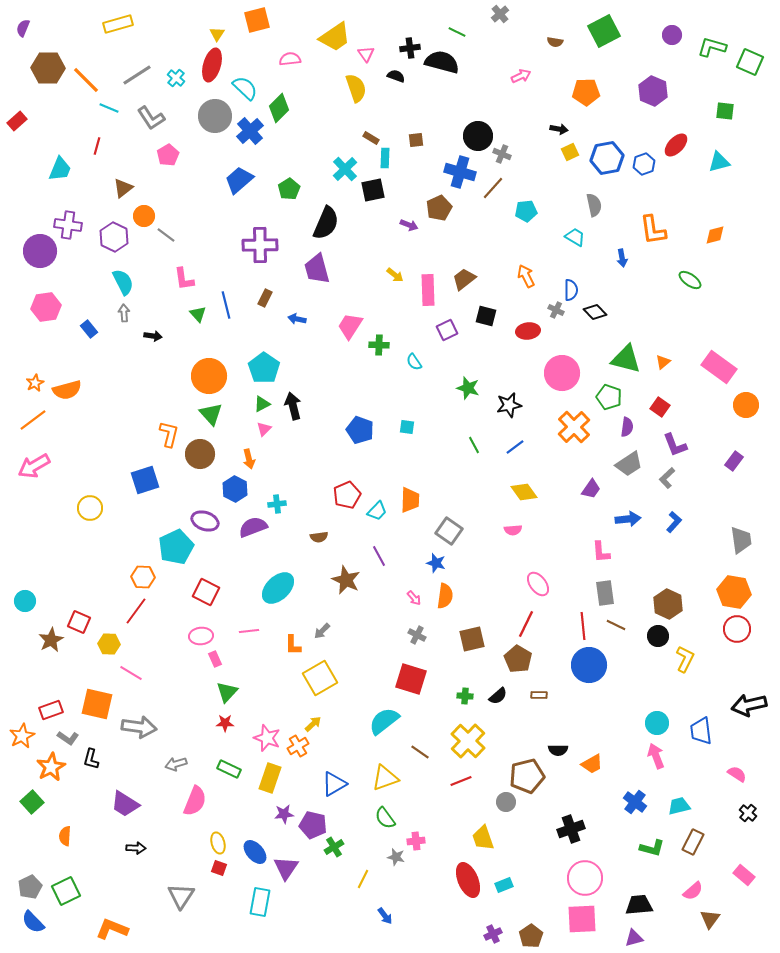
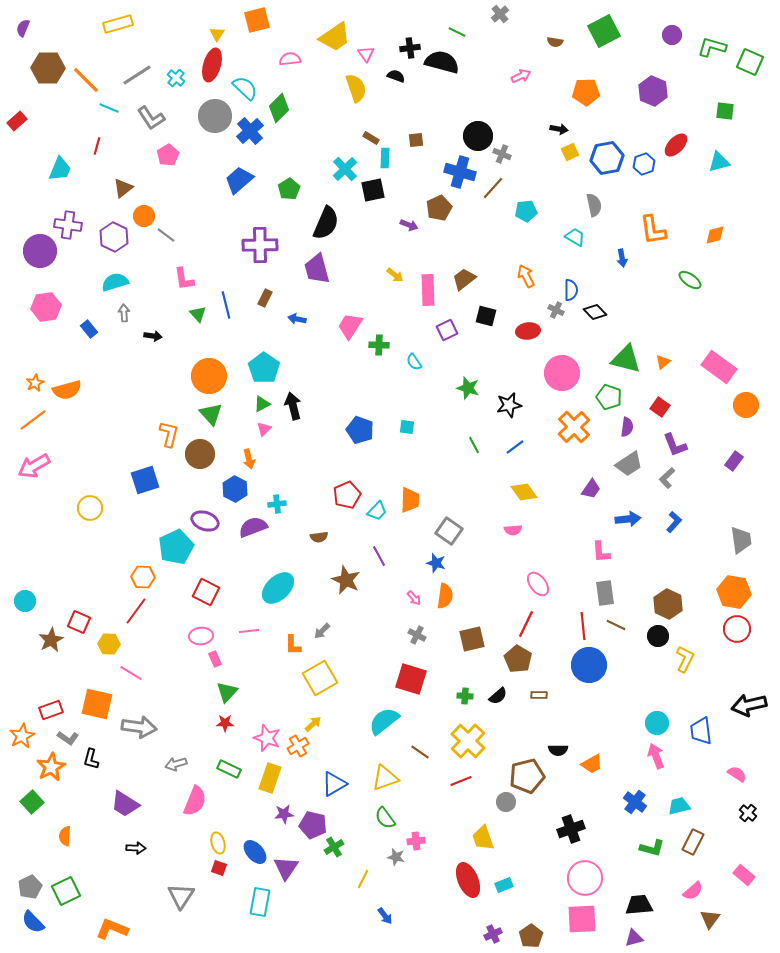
cyan semicircle at (123, 282): moved 8 px left; rotated 80 degrees counterclockwise
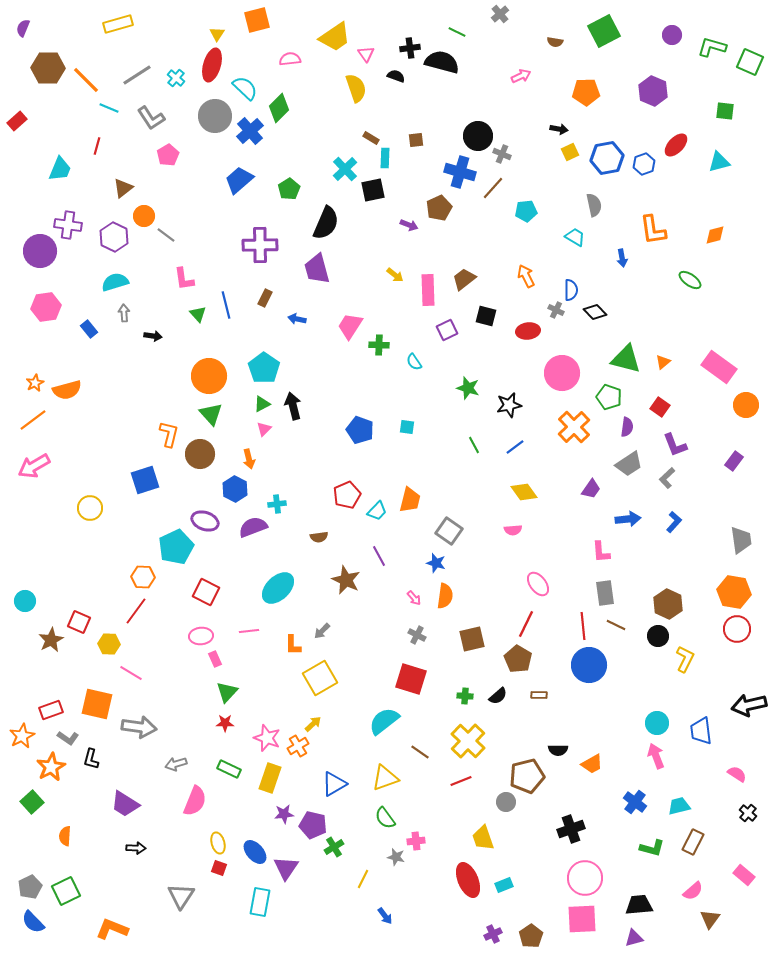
orange trapezoid at (410, 500): rotated 12 degrees clockwise
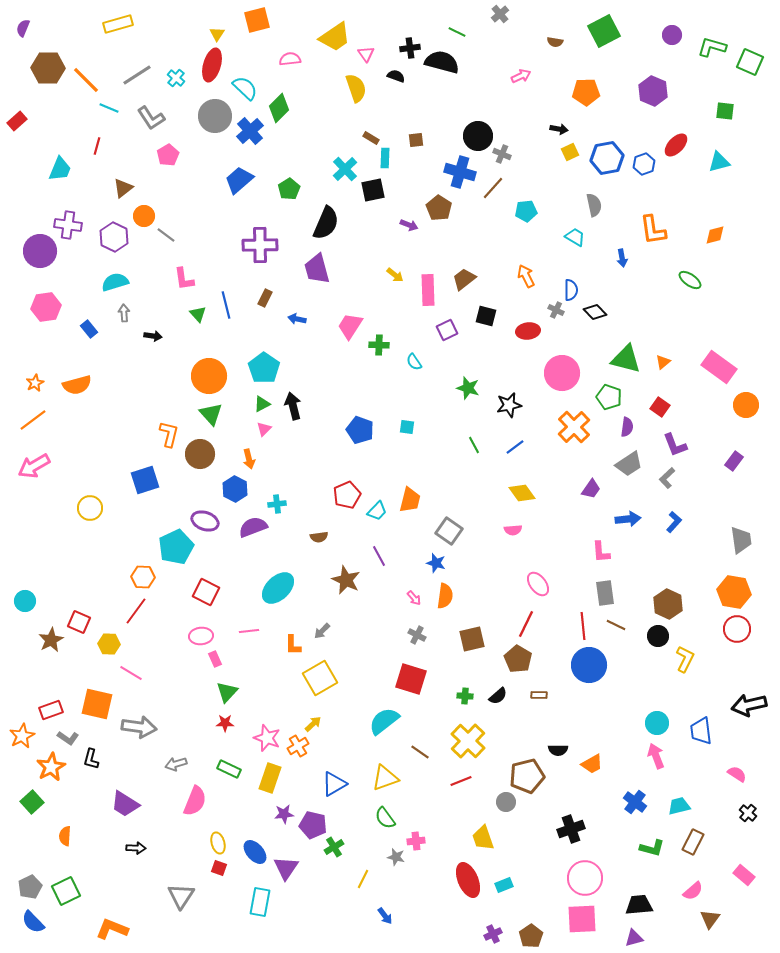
brown pentagon at (439, 208): rotated 15 degrees counterclockwise
orange semicircle at (67, 390): moved 10 px right, 5 px up
yellow diamond at (524, 492): moved 2 px left, 1 px down
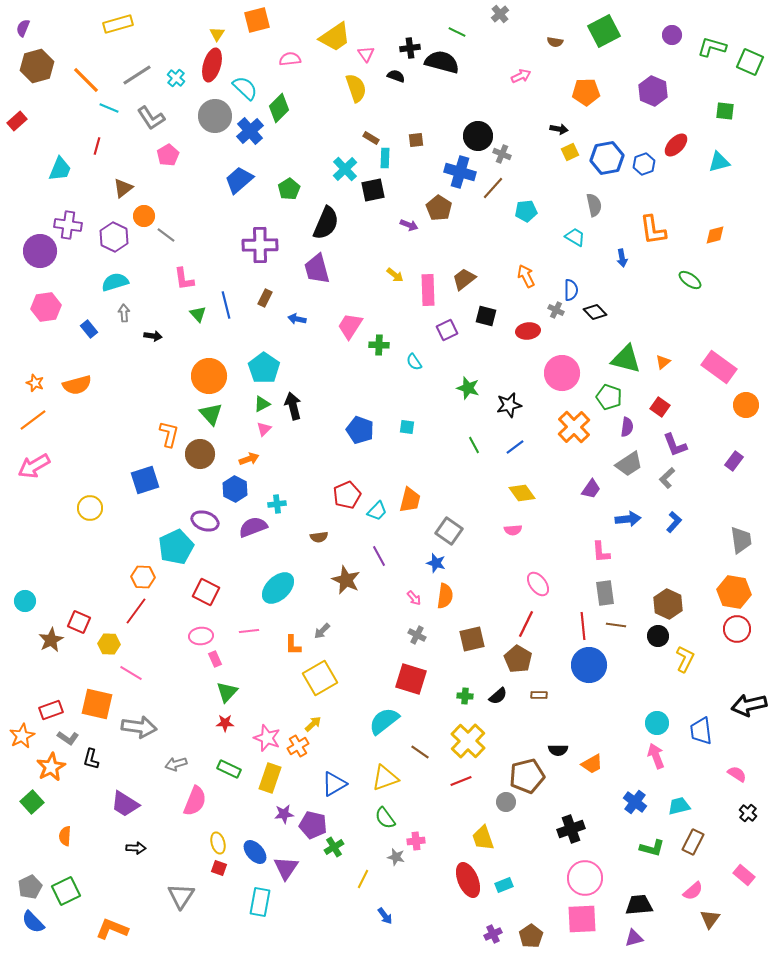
brown hexagon at (48, 68): moved 11 px left, 2 px up; rotated 16 degrees counterclockwise
orange star at (35, 383): rotated 24 degrees counterclockwise
orange arrow at (249, 459): rotated 96 degrees counterclockwise
brown line at (616, 625): rotated 18 degrees counterclockwise
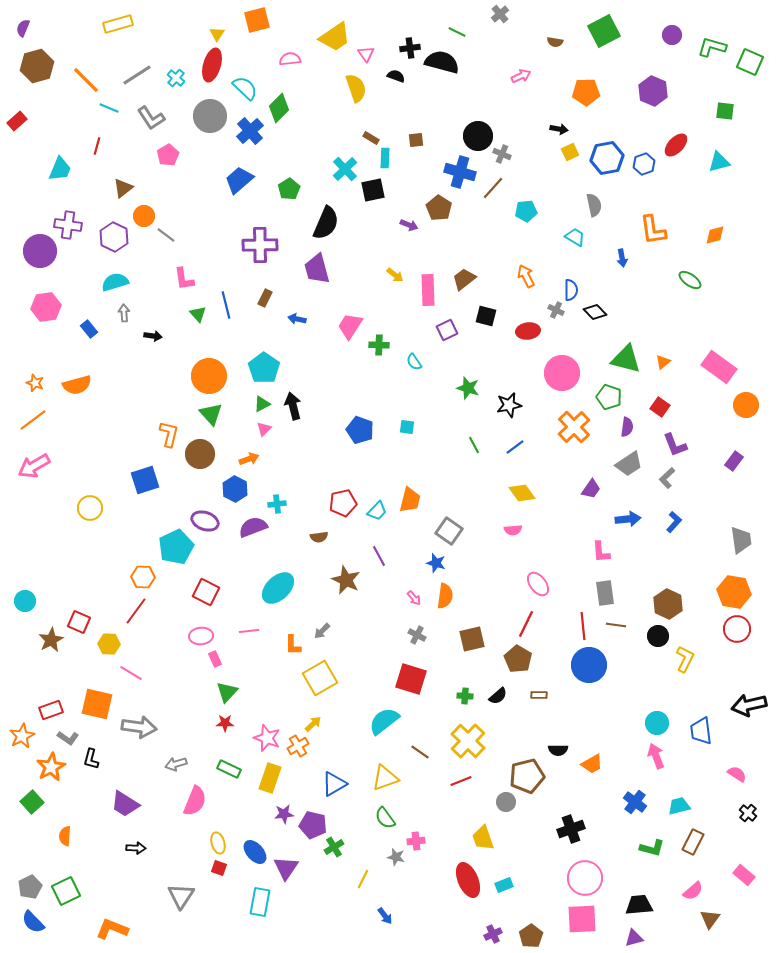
gray circle at (215, 116): moved 5 px left
red pentagon at (347, 495): moved 4 px left, 8 px down; rotated 12 degrees clockwise
